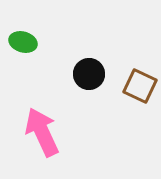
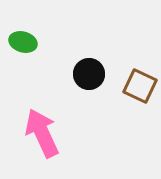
pink arrow: moved 1 px down
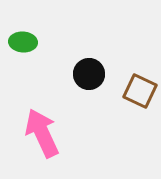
green ellipse: rotated 12 degrees counterclockwise
brown square: moved 5 px down
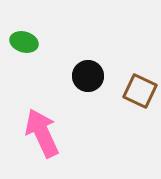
green ellipse: moved 1 px right; rotated 12 degrees clockwise
black circle: moved 1 px left, 2 px down
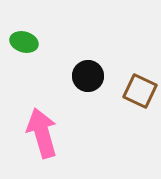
pink arrow: rotated 9 degrees clockwise
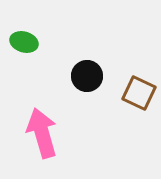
black circle: moved 1 px left
brown square: moved 1 px left, 2 px down
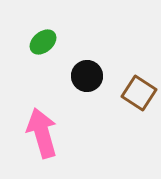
green ellipse: moved 19 px right; rotated 56 degrees counterclockwise
brown square: rotated 8 degrees clockwise
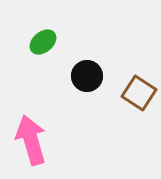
pink arrow: moved 11 px left, 7 px down
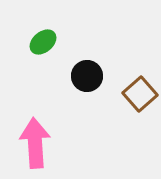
brown square: moved 1 px right, 1 px down; rotated 16 degrees clockwise
pink arrow: moved 4 px right, 3 px down; rotated 12 degrees clockwise
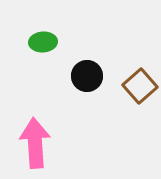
green ellipse: rotated 36 degrees clockwise
brown square: moved 8 px up
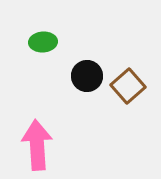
brown square: moved 12 px left
pink arrow: moved 2 px right, 2 px down
